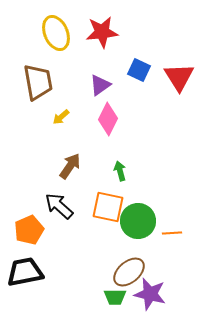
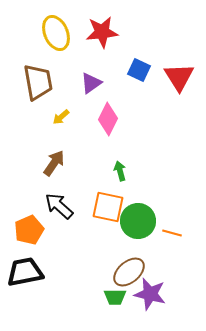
purple triangle: moved 9 px left, 2 px up
brown arrow: moved 16 px left, 3 px up
orange line: rotated 18 degrees clockwise
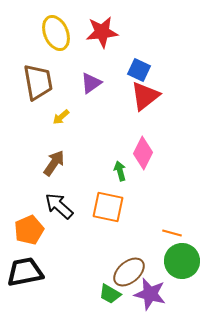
red triangle: moved 34 px left, 19 px down; rotated 24 degrees clockwise
pink diamond: moved 35 px right, 34 px down
green circle: moved 44 px right, 40 px down
green trapezoid: moved 5 px left, 3 px up; rotated 30 degrees clockwise
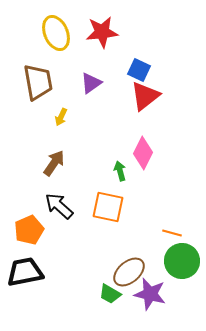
yellow arrow: rotated 24 degrees counterclockwise
